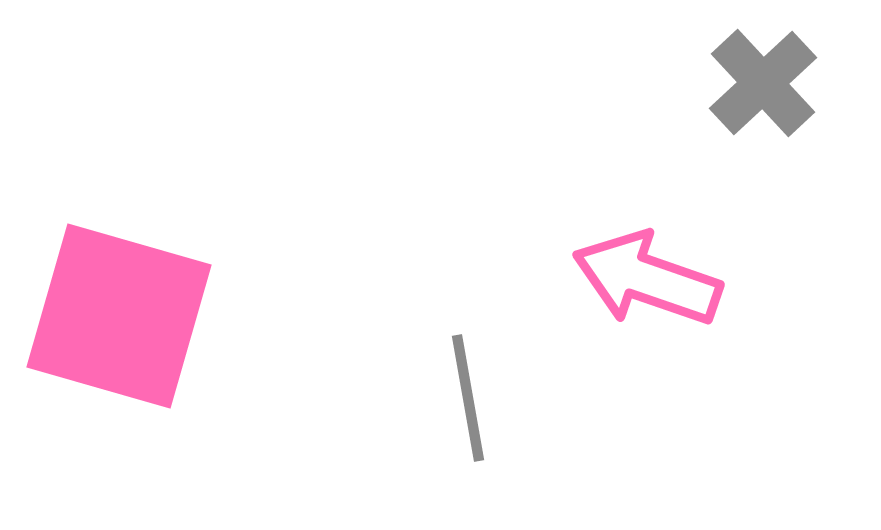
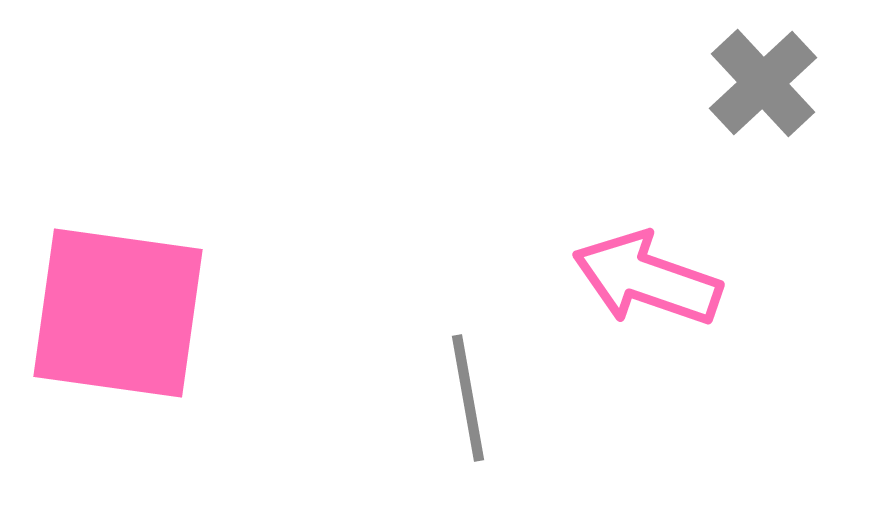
pink square: moved 1 px left, 3 px up; rotated 8 degrees counterclockwise
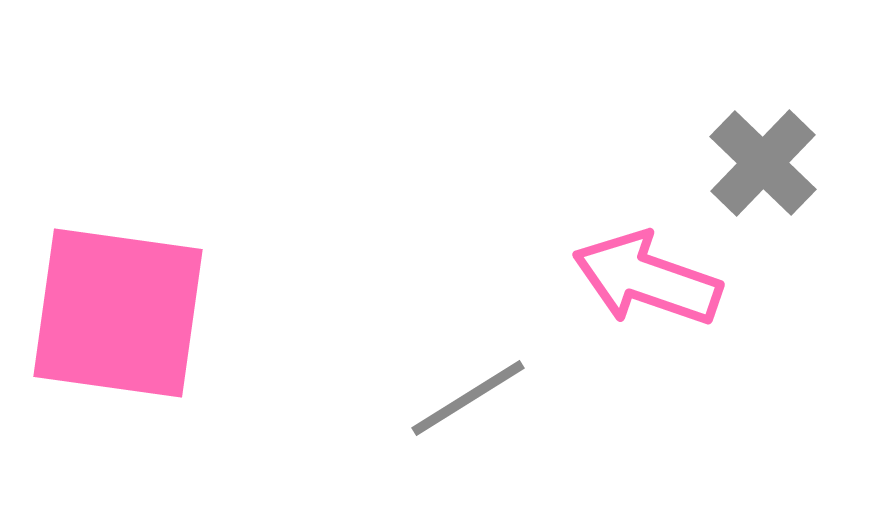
gray cross: moved 80 px down; rotated 3 degrees counterclockwise
gray line: rotated 68 degrees clockwise
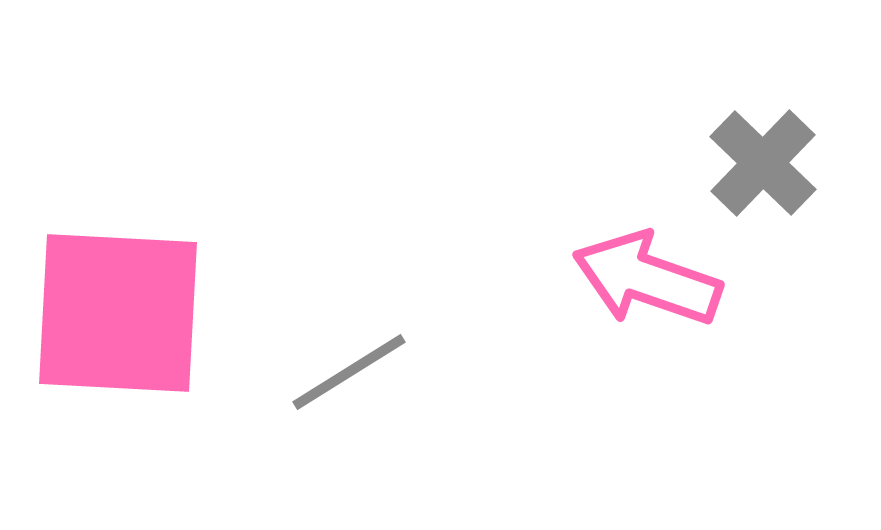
pink square: rotated 5 degrees counterclockwise
gray line: moved 119 px left, 26 px up
